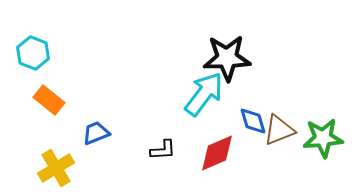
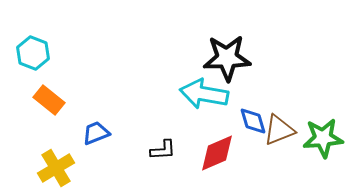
cyan arrow: rotated 117 degrees counterclockwise
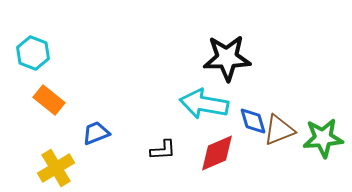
cyan arrow: moved 10 px down
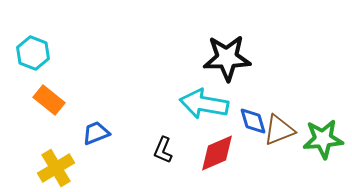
green star: moved 1 px down
black L-shape: rotated 116 degrees clockwise
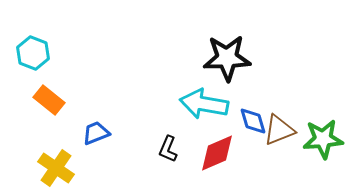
black L-shape: moved 5 px right, 1 px up
yellow cross: rotated 24 degrees counterclockwise
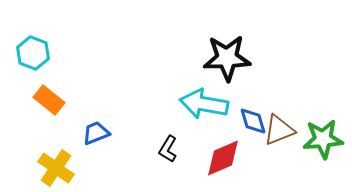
black L-shape: rotated 8 degrees clockwise
red diamond: moved 6 px right, 5 px down
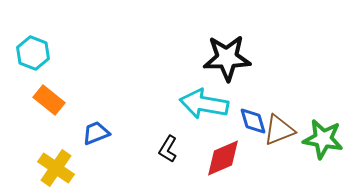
green star: rotated 15 degrees clockwise
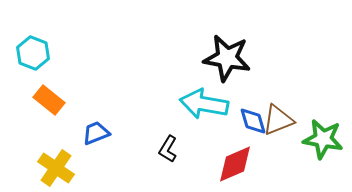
black star: rotated 12 degrees clockwise
brown triangle: moved 1 px left, 10 px up
red diamond: moved 12 px right, 6 px down
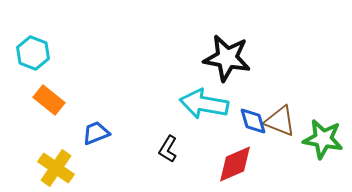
brown triangle: moved 2 px right, 1 px down; rotated 44 degrees clockwise
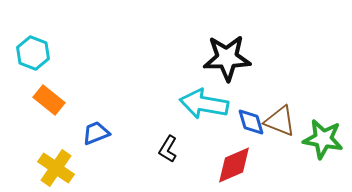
black star: rotated 12 degrees counterclockwise
blue diamond: moved 2 px left, 1 px down
red diamond: moved 1 px left, 1 px down
